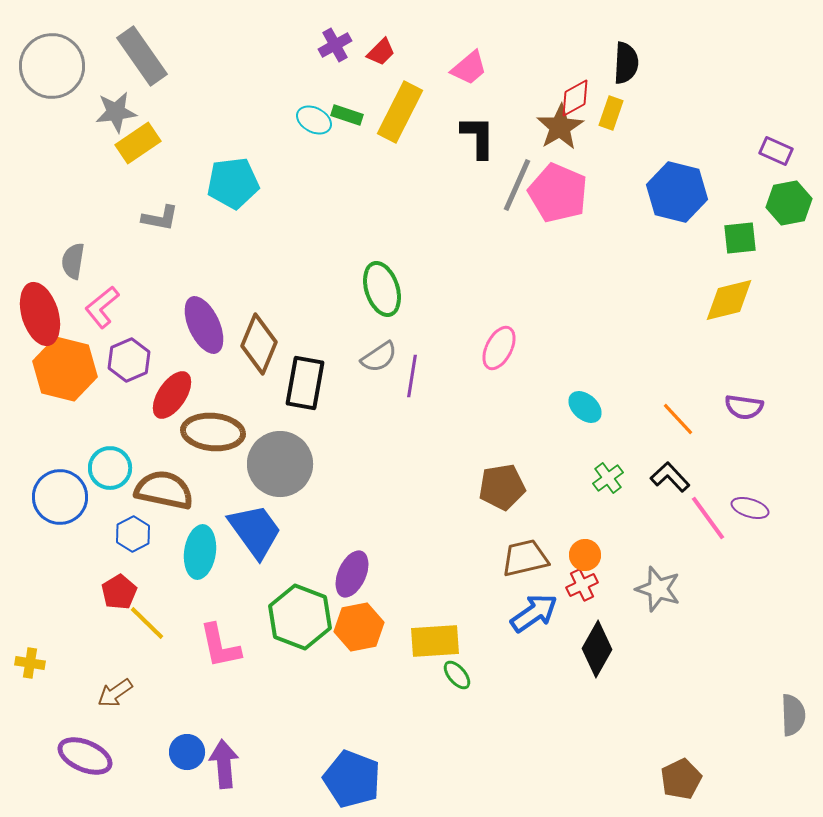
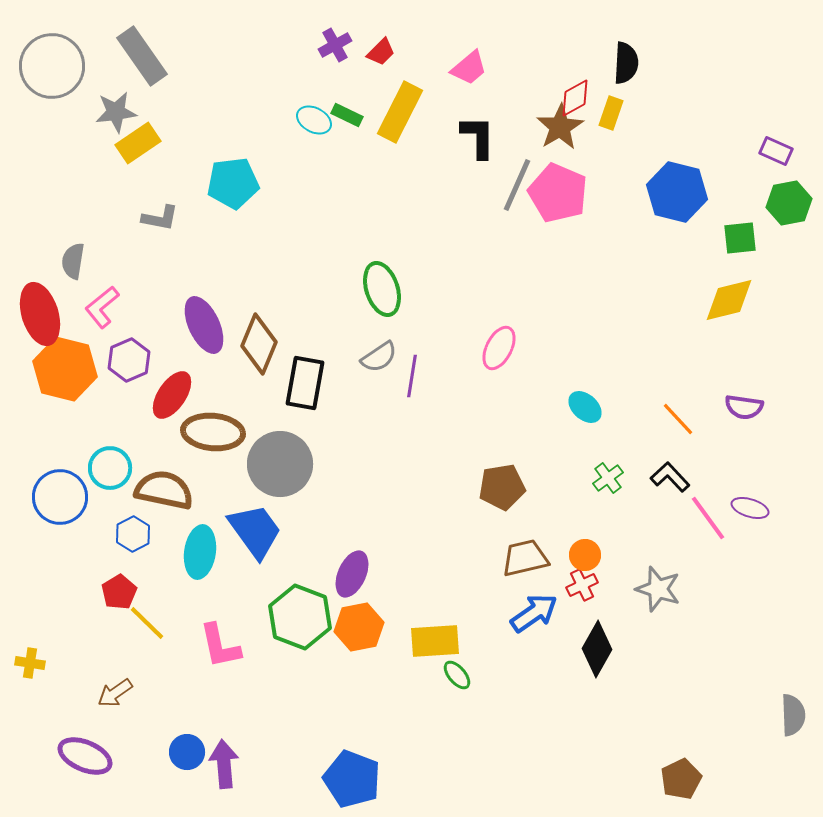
green rectangle at (347, 115): rotated 8 degrees clockwise
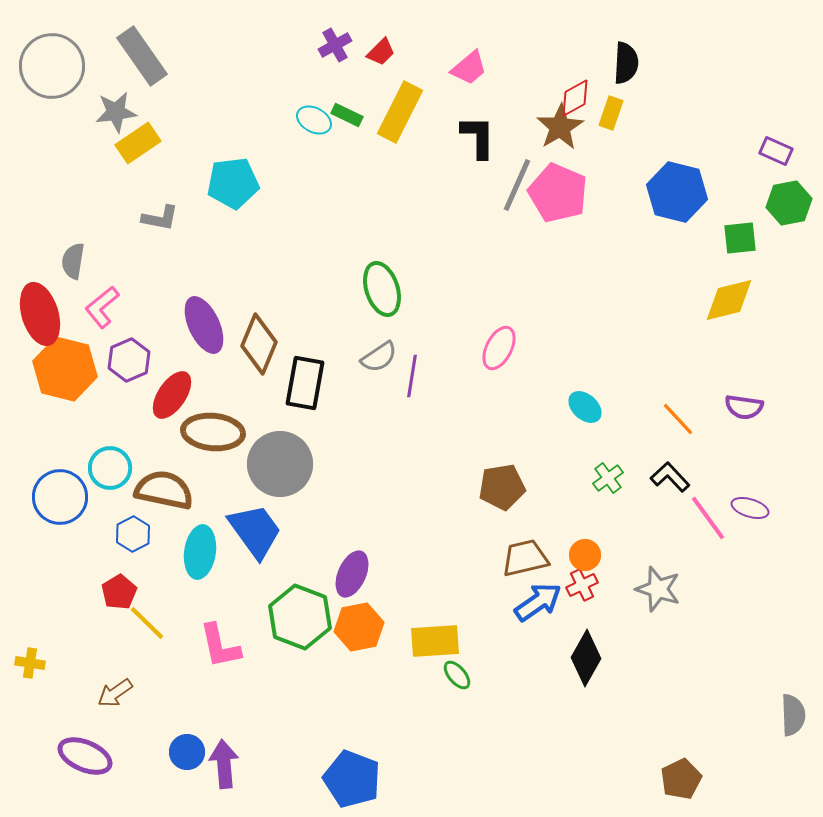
blue arrow at (534, 613): moved 4 px right, 11 px up
black diamond at (597, 649): moved 11 px left, 9 px down
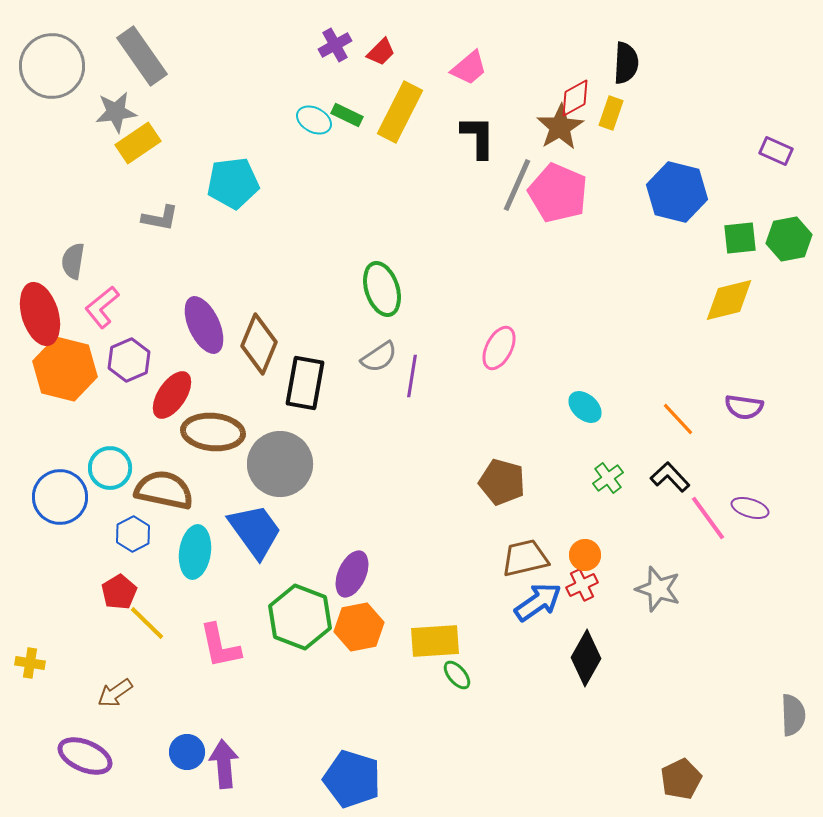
green hexagon at (789, 203): moved 36 px down
brown pentagon at (502, 487): moved 5 px up; rotated 24 degrees clockwise
cyan ellipse at (200, 552): moved 5 px left
blue pentagon at (352, 779): rotated 4 degrees counterclockwise
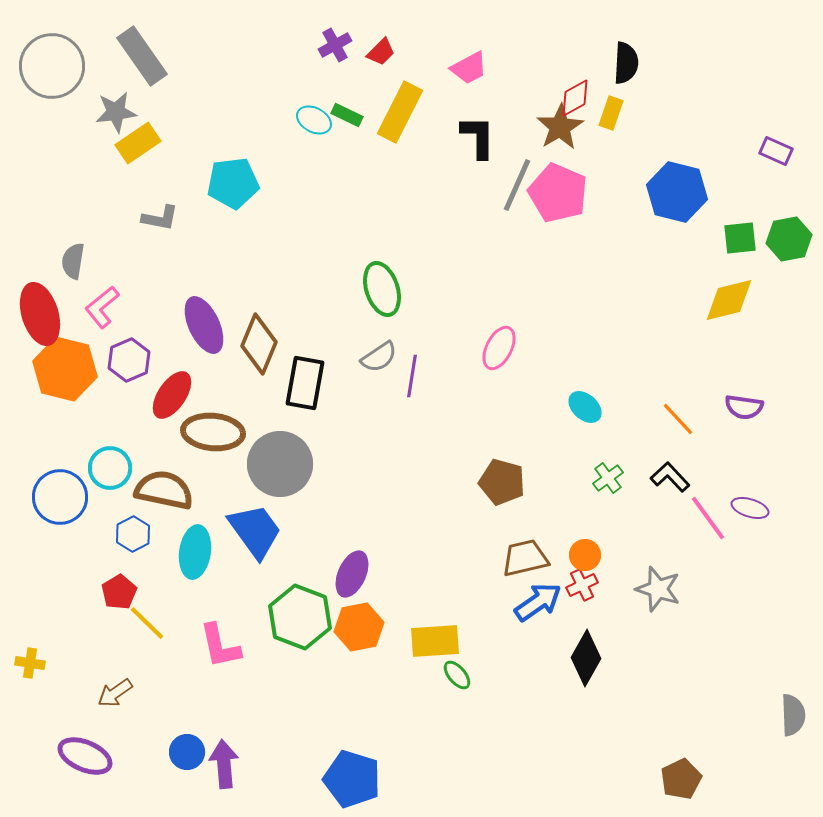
pink trapezoid at (469, 68): rotated 12 degrees clockwise
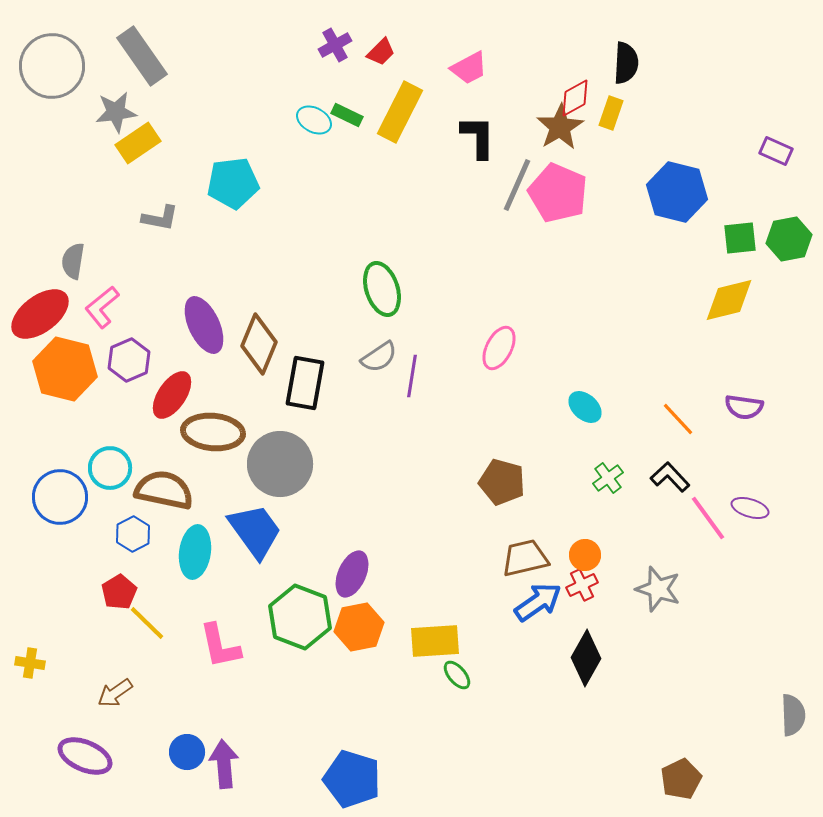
red ellipse at (40, 314): rotated 70 degrees clockwise
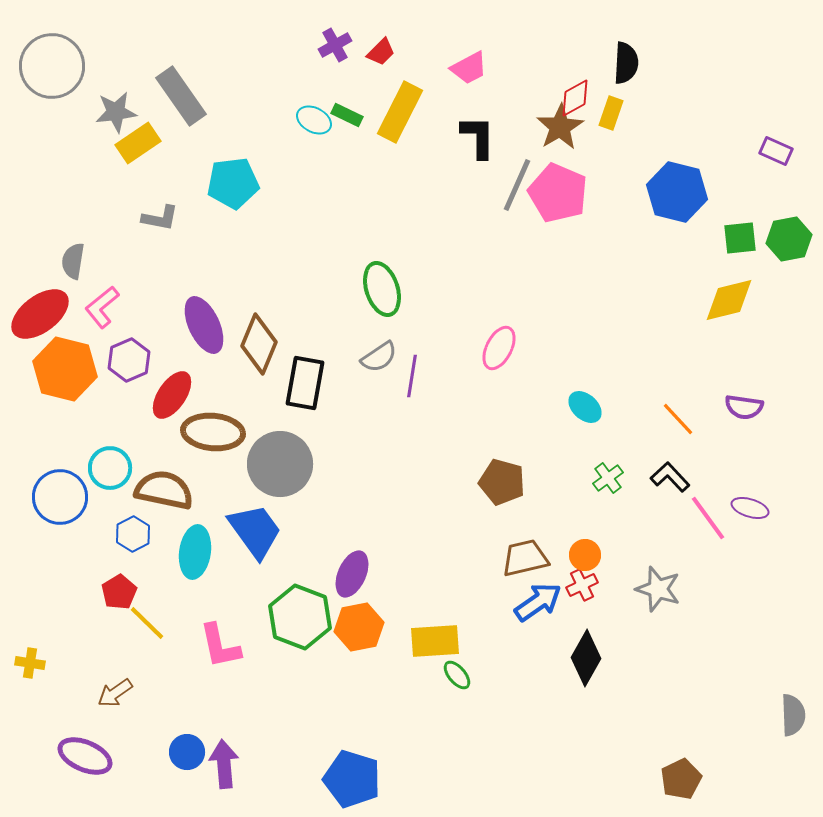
gray rectangle at (142, 56): moved 39 px right, 40 px down
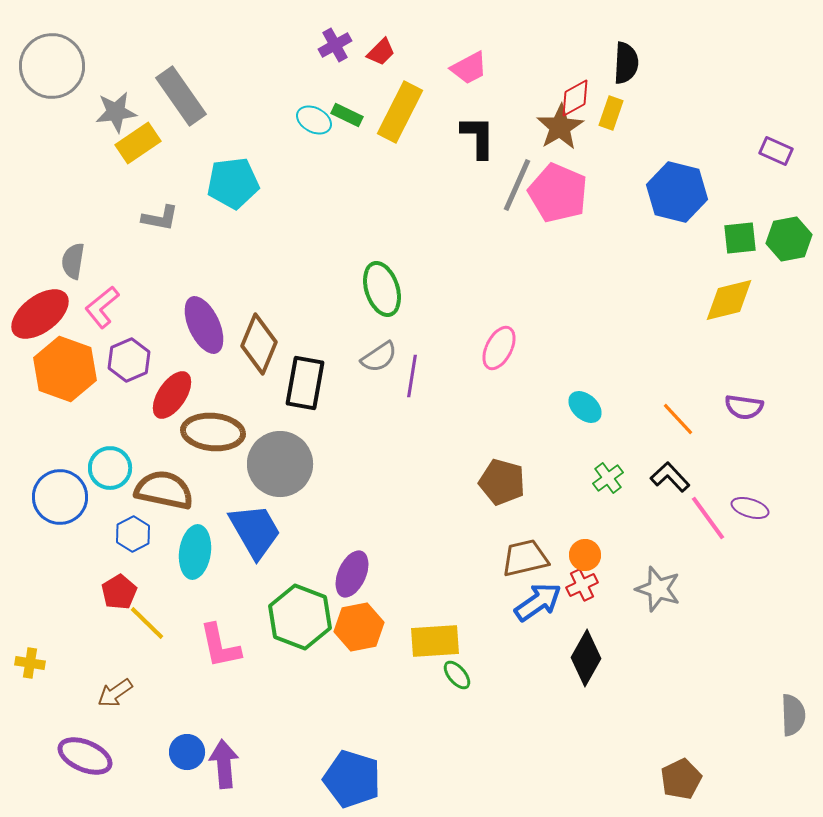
orange hexagon at (65, 369): rotated 6 degrees clockwise
blue trapezoid at (255, 531): rotated 6 degrees clockwise
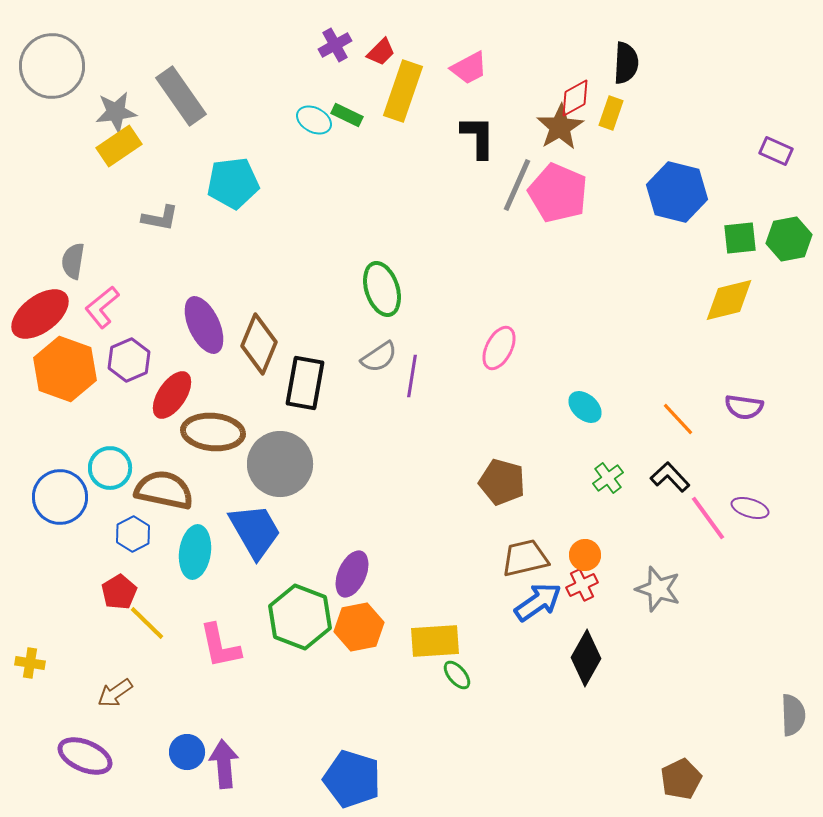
yellow rectangle at (400, 112): moved 3 px right, 21 px up; rotated 8 degrees counterclockwise
yellow rectangle at (138, 143): moved 19 px left, 3 px down
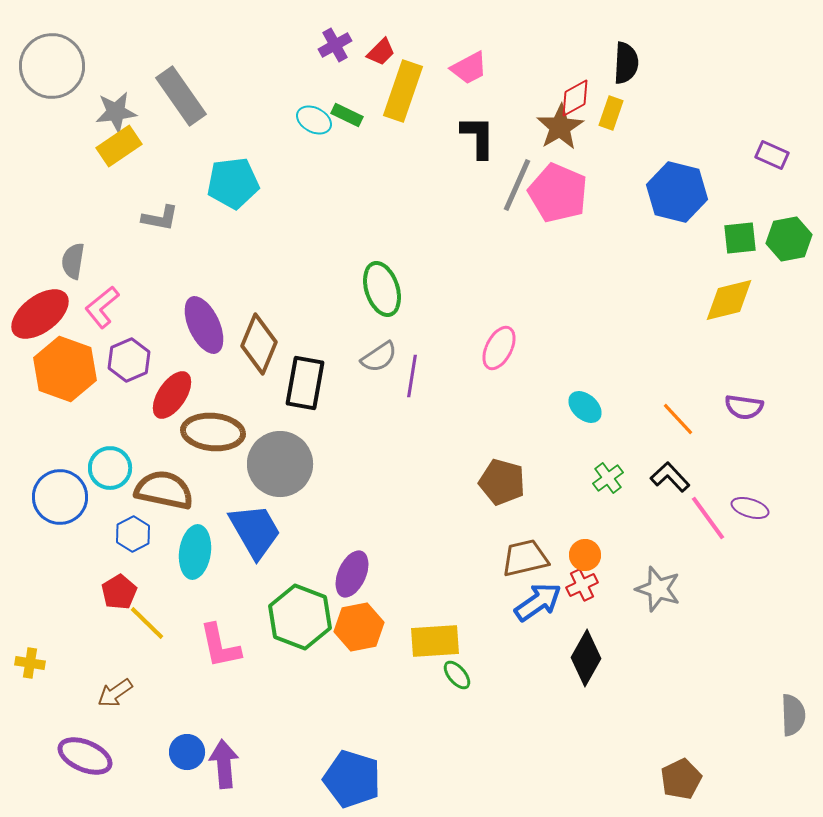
purple rectangle at (776, 151): moved 4 px left, 4 px down
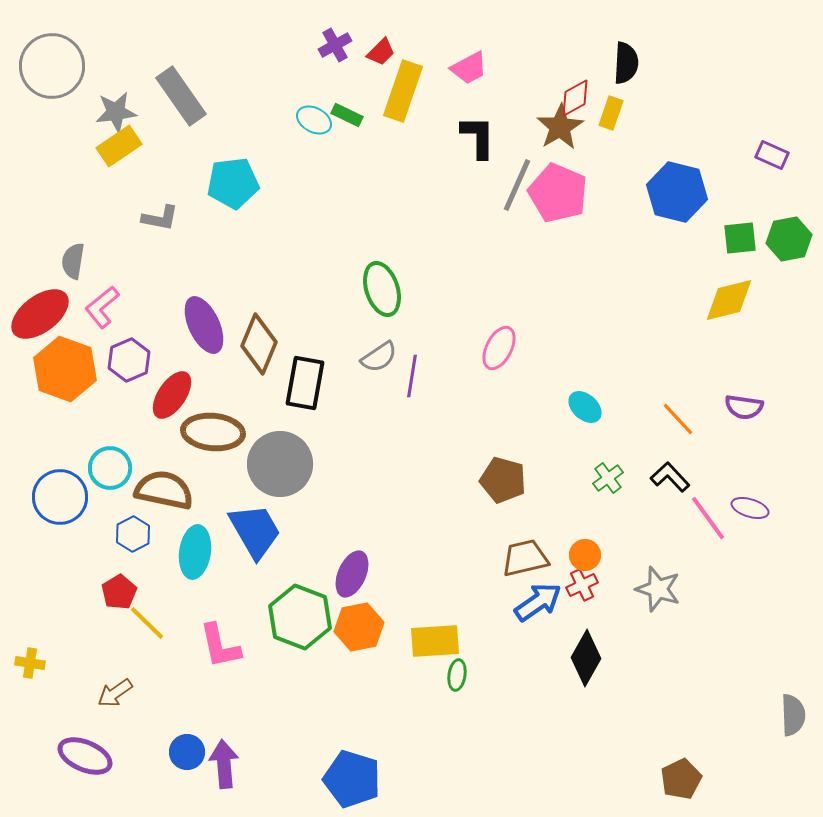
brown pentagon at (502, 482): moved 1 px right, 2 px up
green ellipse at (457, 675): rotated 48 degrees clockwise
